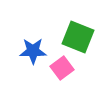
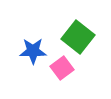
green square: rotated 16 degrees clockwise
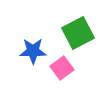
green square: moved 4 px up; rotated 24 degrees clockwise
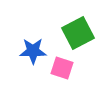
pink square: rotated 35 degrees counterclockwise
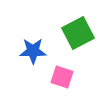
pink square: moved 9 px down
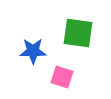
green square: rotated 36 degrees clockwise
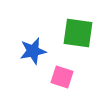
blue star: rotated 12 degrees counterclockwise
